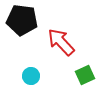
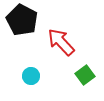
black pentagon: rotated 20 degrees clockwise
green square: rotated 12 degrees counterclockwise
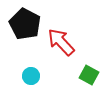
black pentagon: moved 3 px right, 4 px down
green square: moved 4 px right; rotated 24 degrees counterclockwise
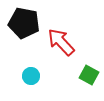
black pentagon: moved 1 px left, 1 px up; rotated 16 degrees counterclockwise
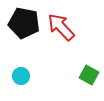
red arrow: moved 15 px up
cyan circle: moved 10 px left
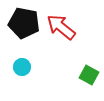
red arrow: rotated 8 degrees counterclockwise
cyan circle: moved 1 px right, 9 px up
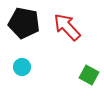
red arrow: moved 6 px right; rotated 8 degrees clockwise
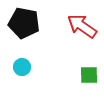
red arrow: moved 15 px right, 1 px up; rotated 12 degrees counterclockwise
green square: rotated 30 degrees counterclockwise
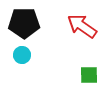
black pentagon: rotated 12 degrees counterclockwise
cyan circle: moved 12 px up
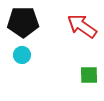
black pentagon: moved 1 px left, 1 px up
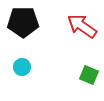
cyan circle: moved 12 px down
green square: rotated 24 degrees clockwise
